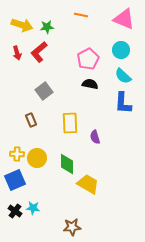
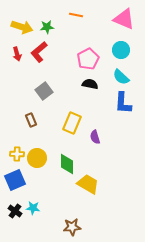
orange line: moved 5 px left
yellow arrow: moved 2 px down
red arrow: moved 1 px down
cyan semicircle: moved 2 px left, 1 px down
yellow rectangle: moved 2 px right; rotated 25 degrees clockwise
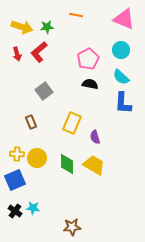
brown rectangle: moved 2 px down
yellow trapezoid: moved 6 px right, 19 px up
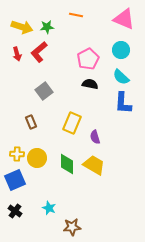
cyan star: moved 16 px right; rotated 16 degrees clockwise
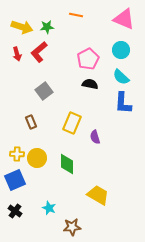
yellow trapezoid: moved 4 px right, 30 px down
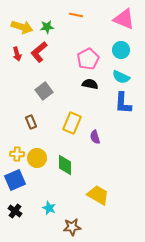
cyan semicircle: rotated 18 degrees counterclockwise
green diamond: moved 2 px left, 1 px down
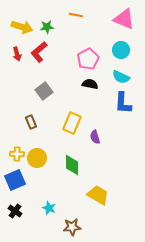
green diamond: moved 7 px right
